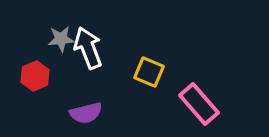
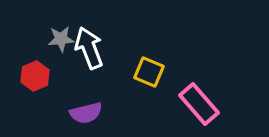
white arrow: moved 1 px right
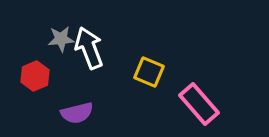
purple semicircle: moved 9 px left
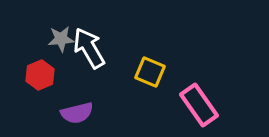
white arrow: rotated 9 degrees counterclockwise
yellow square: moved 1 px right
red hexagon: moved 5 px right, 1 px up
pink rectangle: moved 1 px down; rotated 6 degrees clockwise
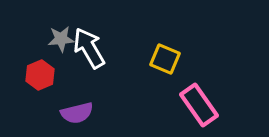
yellow square: moved 15 px right, 13 px up
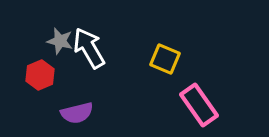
gray star: moved 1 px left, 2 px down; rotated 20 degrees clockwise
